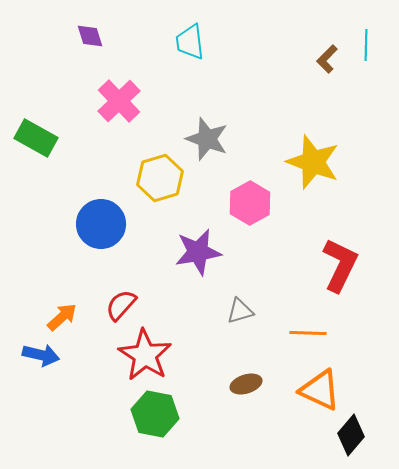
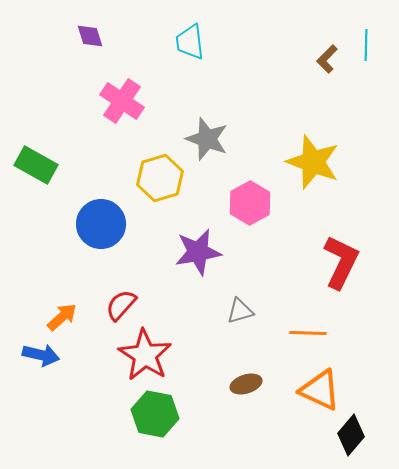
pink cross: moved 3 px right; rotated 12 degrees counterclockwise
green rectangle: moved 27 px down
red L-shape: moved 1 px right, 3 px up
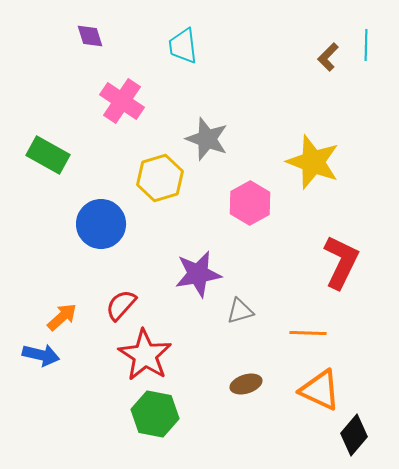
cyan trapezoid: moved 7 px left, 4 px down
brown L-shape: moved 1 px right, 2 px up
green rectangle: moved 12 px right, 10 px up
purple star: moved 22 px down
black diamond: moved 3 px right
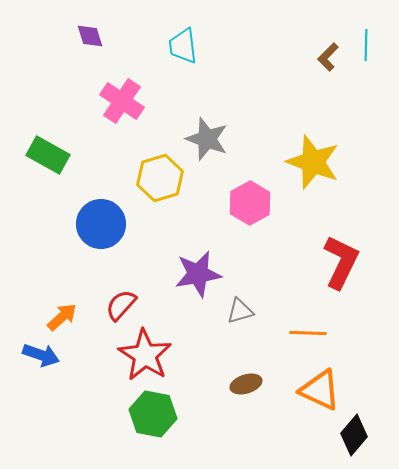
blue arrow: rotated 6 degrees clockwise
green hexagon: moved 2 px left
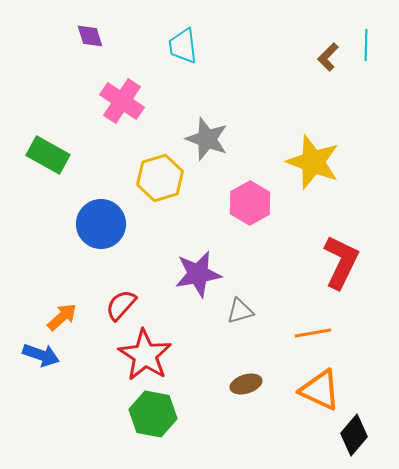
orange line: moved 5 px right; rotated 12 degrees counterclockwise
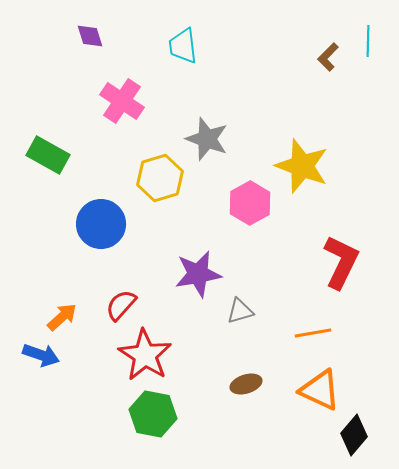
cyan line: moved 2 px right, 4 px up
yellow star: moved 11 px left, 4 px down
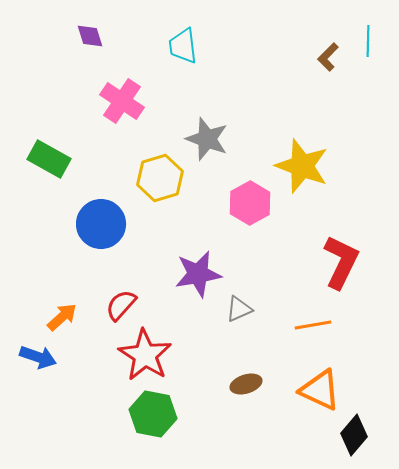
green rectangle: moved 1 px right, 4 px down
gray triangle: moved 1 px left, 2 px up; rotated 8 degrees counterclockwise
orange line: moved 8 px up
blue arrow: moved 3 px left, 2 px down
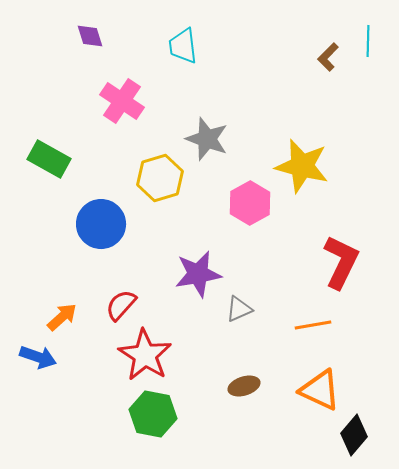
yellow star: rotated 6 degrees counterclockwise
brown ellipse: moved 2 px left, 2 px down
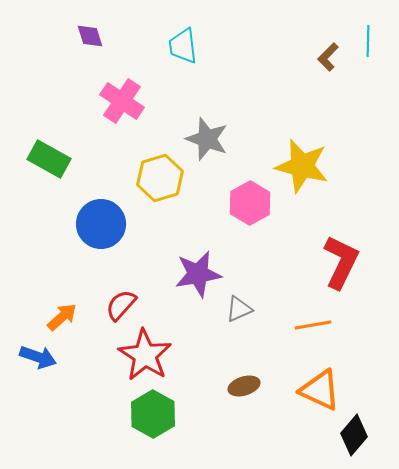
green hexagon: rotated 18 degrees clockwise
